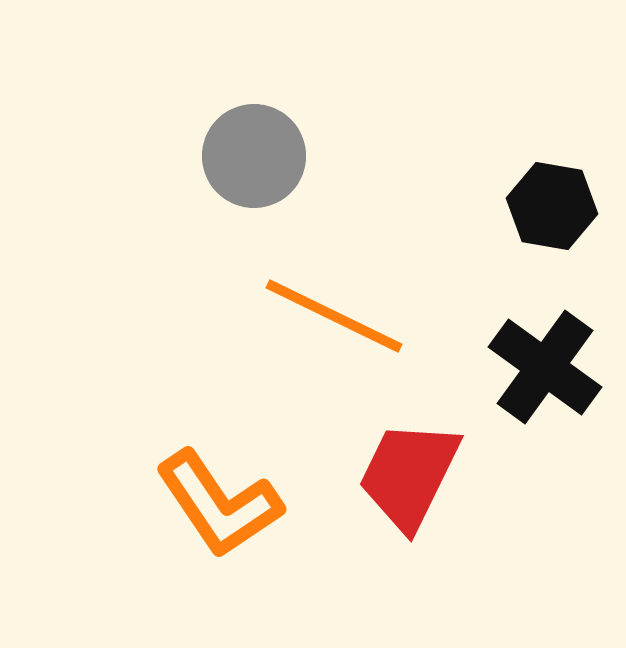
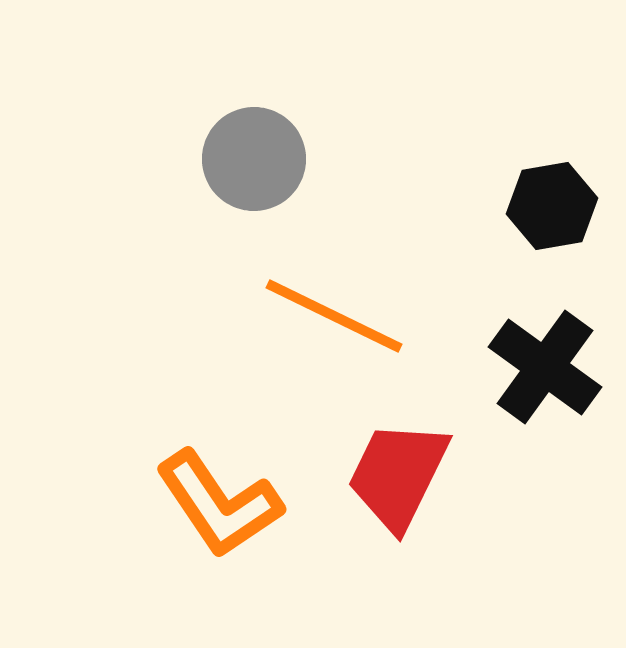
gray circle: moved 3 px down
black hexagon: rotated 20 degrees counterclockwise
red trapezoid: moved 11 px left
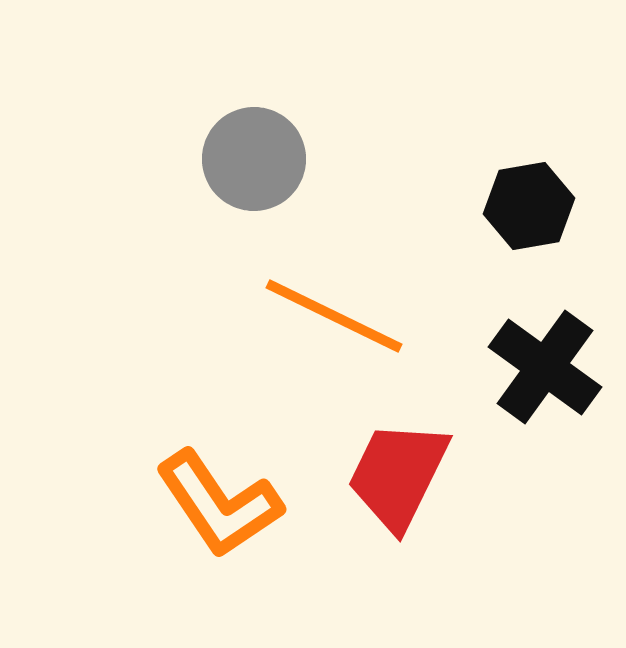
black hexagon: moved 23 px left
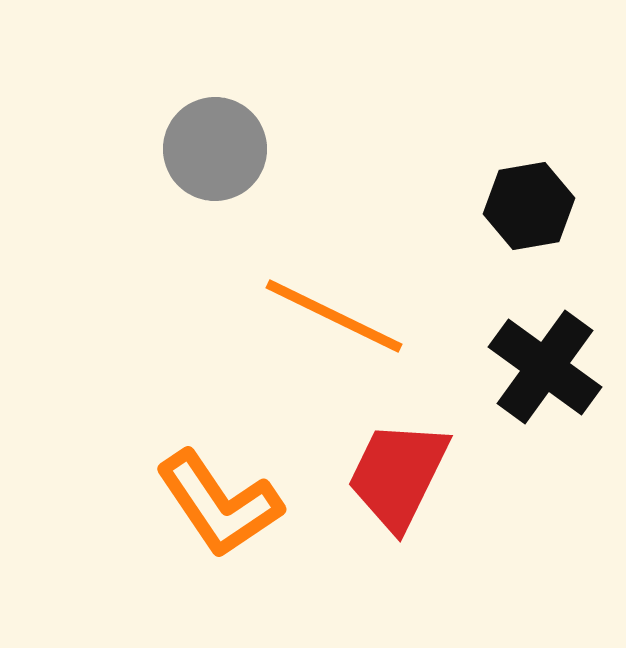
gray circle: moved 39 px left, 10 px up
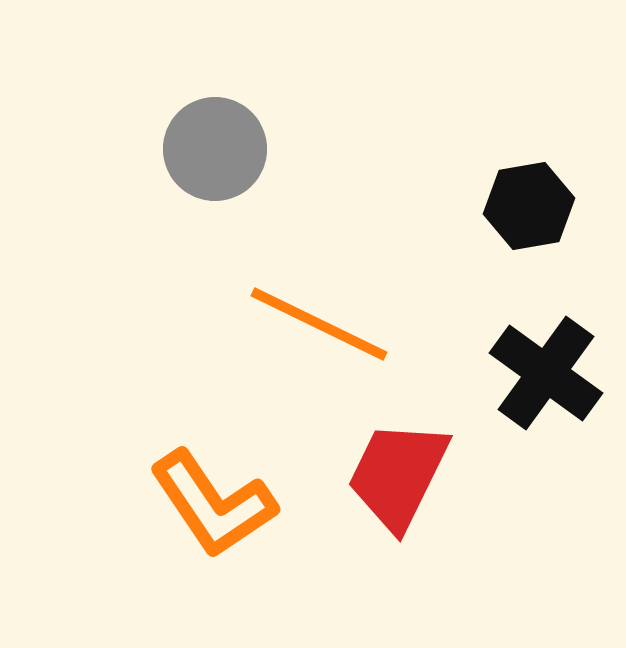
orange line: moved 15 px left, 8 px down
black cross: moved 1 px right, 6 px down
orange L-shape: moved 6 px left
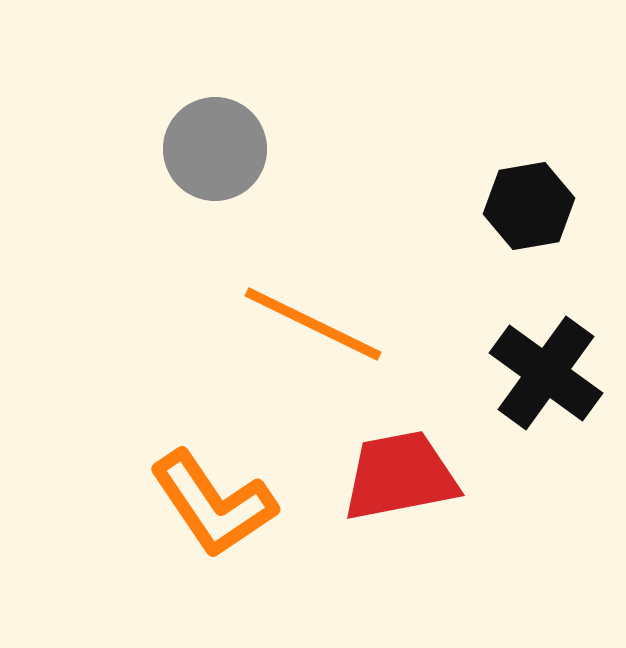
orange line: moved 6 px left
red trapezoid: moved 2 px right, 1 px down; rotated 53 degrees clockwise
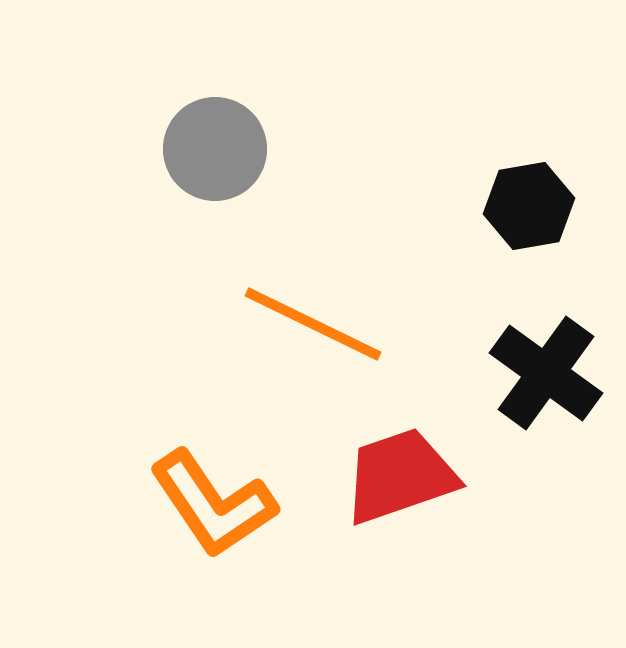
red trapezoid: rotated 8 degrees counterclockwise
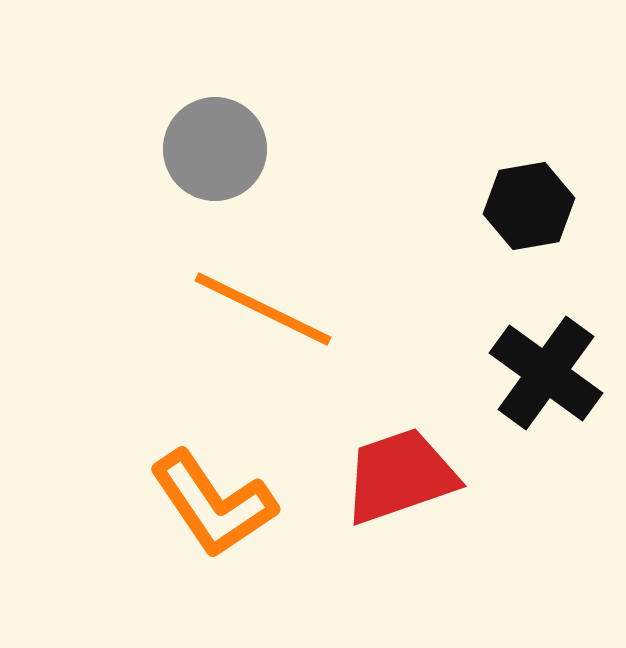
orange line: moved 50 px left, 15 px up
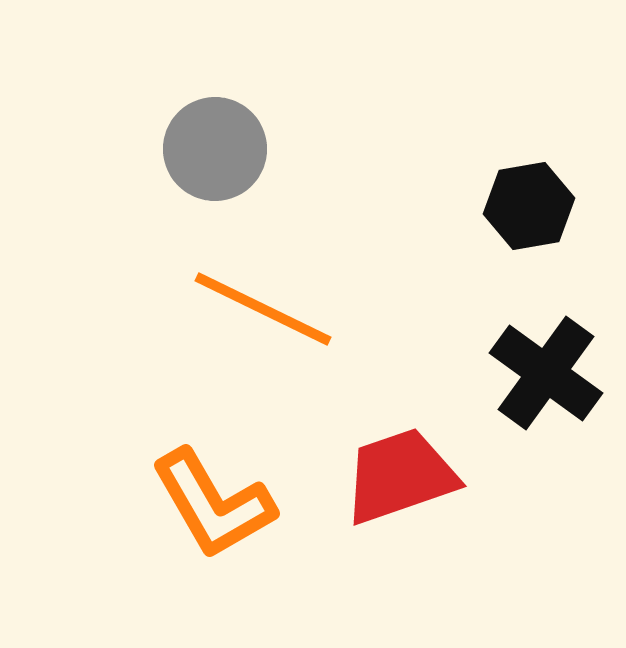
orange L-shape: rotated 4 degrees clockwise
